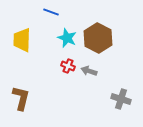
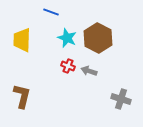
brown L-shape: moved 1 px right, 2 px up
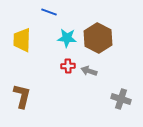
blue line: moved 2 px left
cyan star: rotated 18 degrees counterclockwise
red cross: rotated 24 degrees counterclockwise
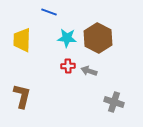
gray cross: moved 7 px left, 3 px down
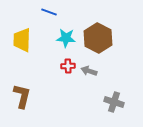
cyan star: moved 1 px left
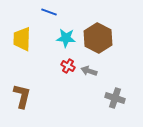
yellow trapezoid: moved 1 px up
red cross: rotated 32 degrees clockwise
gray cross: moved 1 px right, 4 px up
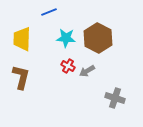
blue line: rotated 42 degrees counterclockwise
gray arrow: moved 2 px left; rotated 49 degrees counterclockwise
brown L-shape: moved 1 px left, 19 px up
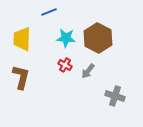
red cross: moved 3 px left, 1 px up
gray arrow: moved 1 px right; rotated 21 degrees counterclockwise
gray cross: moved 2 px up
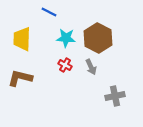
blue line: rotated 49 degrees clockwise
gray arrow: moved 3 px right, 4 px up; rotated 63 degrees counterclockwise
brown L-shape: moved 1 px left, 1 px down; rotated 90 degrees counterclockwise
gray cross: rotated 30 degrees counterclockwise
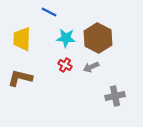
gray arrow: rotated 91 degrees clockwise
